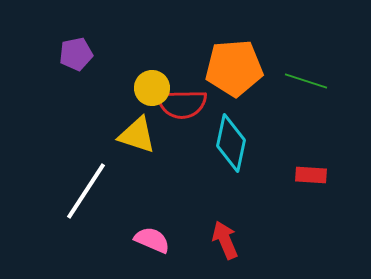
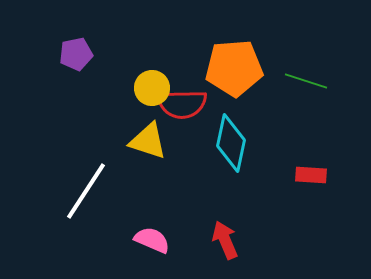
yellow triangle: moved 11 px right, 6 px down
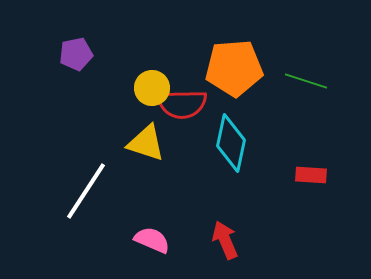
yellow triangle: moved 2 px left, 2 px down
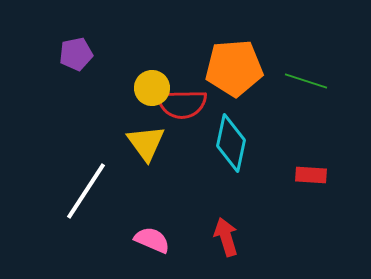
yellow triangle: rotated 36 degrees clockwise
red arrow: moved 1 px right, 3 px up; rotated 6 degrees clockwise
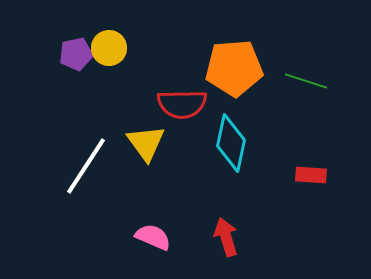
yellow circle: moved 43 px left, 40 px up
white line: moved 25 px up
pink semicircle: moved 1 px right, 3 px up
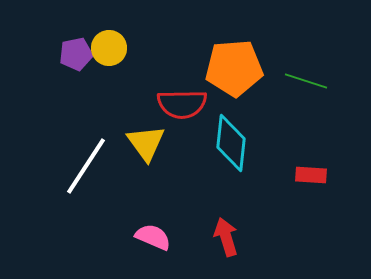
cyan diamond: rotated 6 degrees counterclockwise
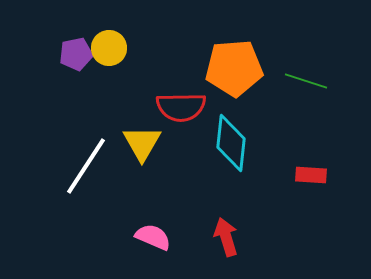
red semicircle: moved 1 px left, 3 px down
yellow triangle: moved 4 px left; rotated 6 degrees clockwise
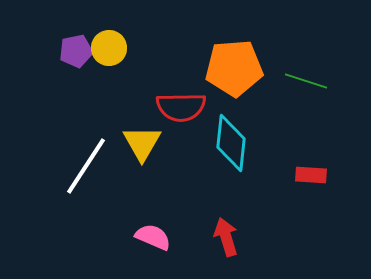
purple pentagon: moved 3 px up
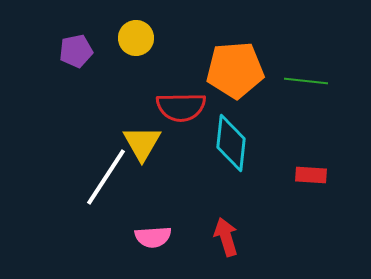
yellow circle: moved 27 px right, 10 px up
orange pentagon: moved 1 px right, 2 px down
green line: rotated 12 degrees counterclockwise
white line: moved 20 px right, 11 px down
pink semicircle: rotated 153 degrees clockwise
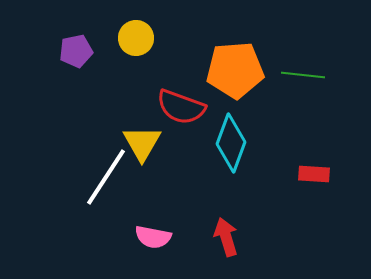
green line: moved 3 px left, 6 px up
red semicircle: rotated 21 degrees clockwise
cyan diamond: rotated 14 degrees clockwise
red rectangle: moved 3 px right, 1 px up
pink semicircle: rotated 15 degrees clockwise
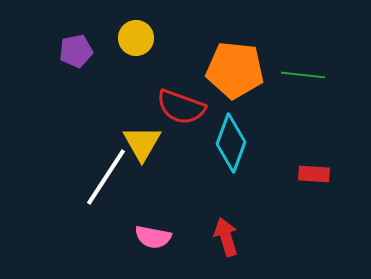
orange pentagon: rotated 10 degrees clockwise
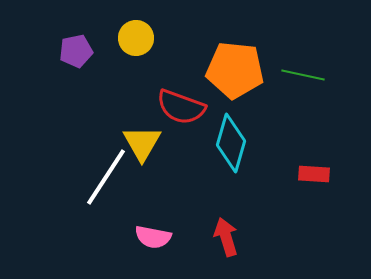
green line: rotated 6 degrees clockwise
cyan diamond: rotated 4 degrees counterclockwise
